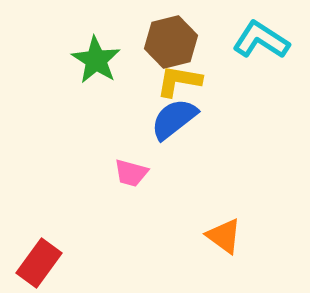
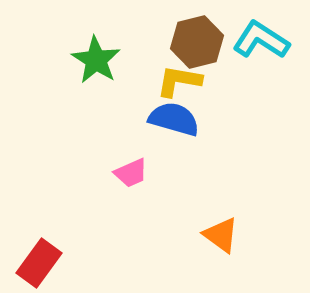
brown hexagon: moved 26 px right
blue semicircle: rotated 54 degrees clockwise
pink trapezoid: rotated 39 degrees counterclockwise
orange triangle: moved 3 px left, 1 px up
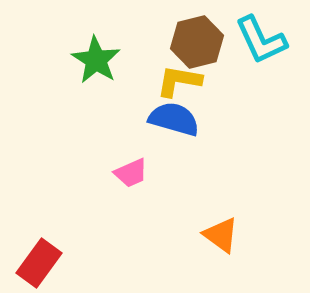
cyan L-shape: rotated 148 degrees counterclockwise
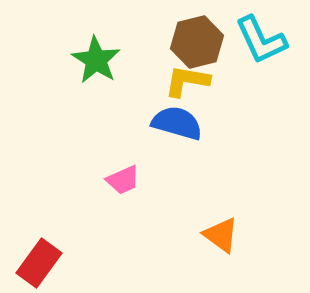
yellow L-shape: moved 8 px right
blue semicircle: moved 3 px right, 4 px down
pink trapezoid: moved 8 px left, 7 px down
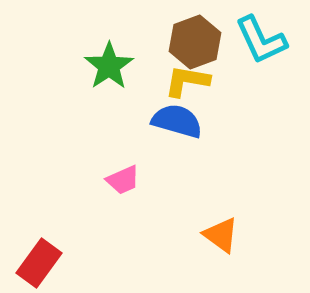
brown hexagon: moved 2 px left; rotated 6 degrees counterclockwise
green star: moved 13 px right, 6 px down; rotated 6 degrees clockwise
blue semicircle: moved 2 px up
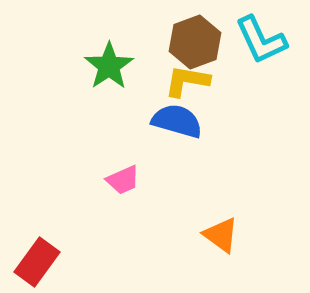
red rectangle: moved 2 px left, 1 px up
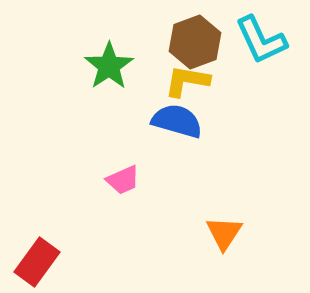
orange triangle: moved 3 px right, 2 px up; rotated 27 degrees clockwise
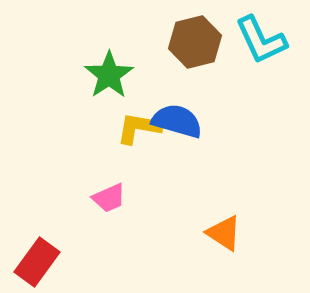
brown hexagon: rotated 6 degrees clockwise
green star: moved 9 px down
yellow L-shape: moved 48 px left, 47 px down
pink trapezoid: moved 14 px left, 18 px down
orange triangle: rotated 30 degrees counterclockwise
